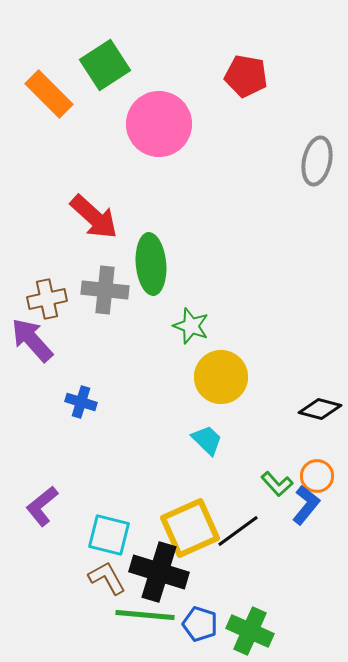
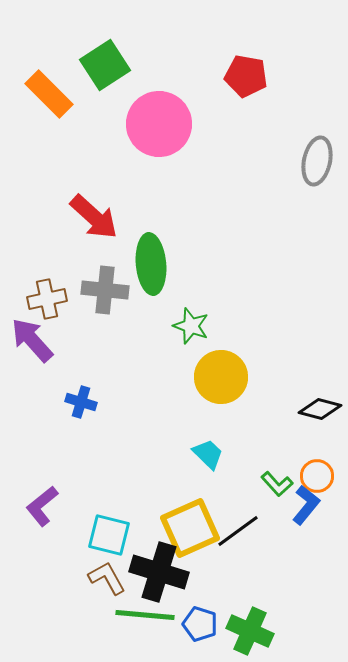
cyan trapezoid: moved 1 px right, 14 px down
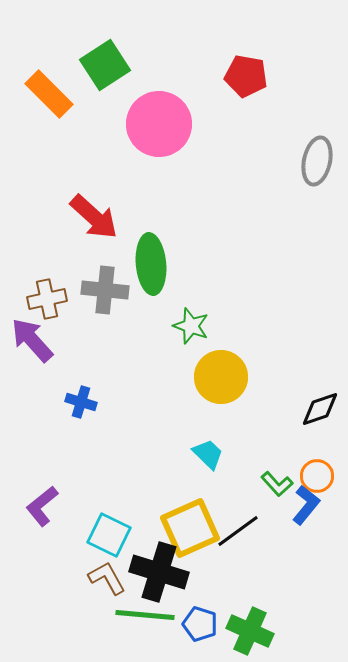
black diamond: rotated 33 degrees counterclockwise
cyan square: rotated 12 degrees clockwise
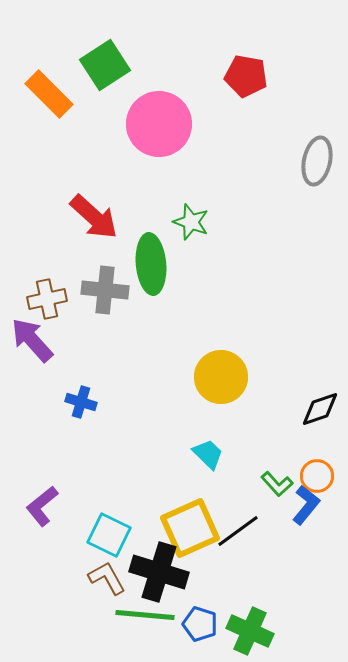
green star: moved 104 px up
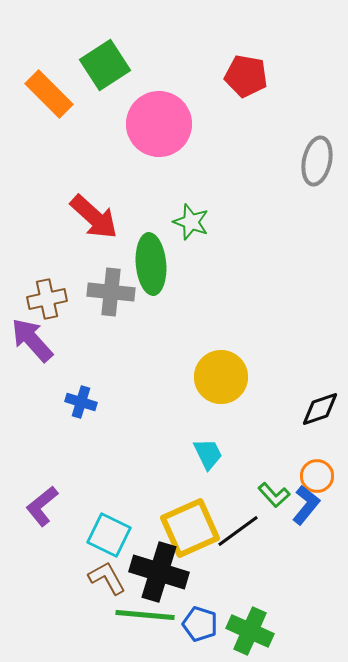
gray cross: moved 6 px right, 2 px down
cyan trapezoid: rotated 20 degrees clockwise
green L-shape: moved 3 px left, 11 px down
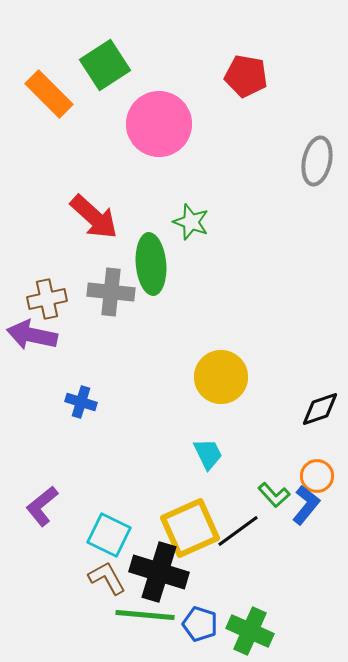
purple arrow: moved 5 px up; rotated 36 degrees counterclockwise
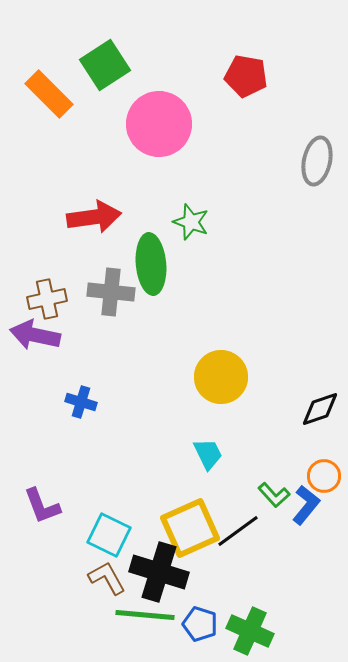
red arrow: rotated 50 degrees counterclockwise
purple arrow: moved 3 px right
orange circle: moved 7 px right
purple L-shape: rotated 72 degrees counterclockwise
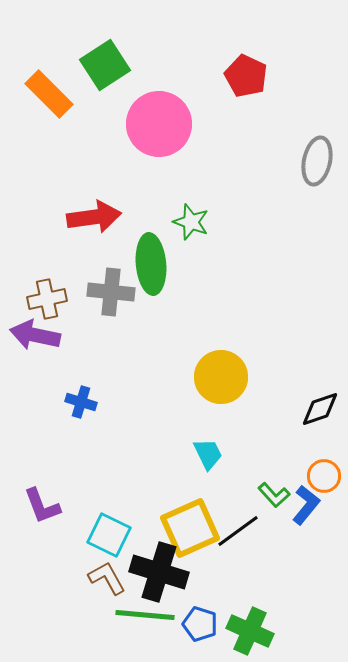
red pentagon: rotated 15 degrees clockwise
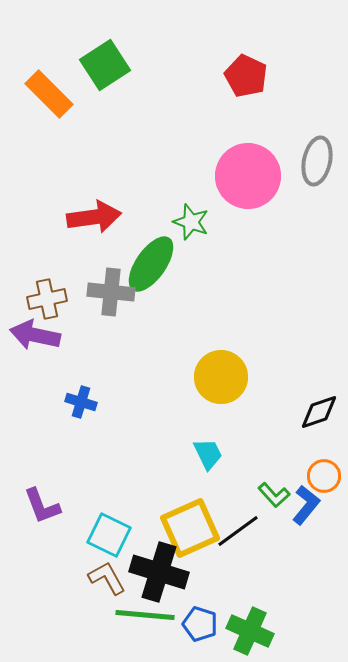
pink circle: moved 89 px right, 52 px down
green ellipse: rotated 40 degrees clockwise
black diamond: moved 1 px left, 3 px down
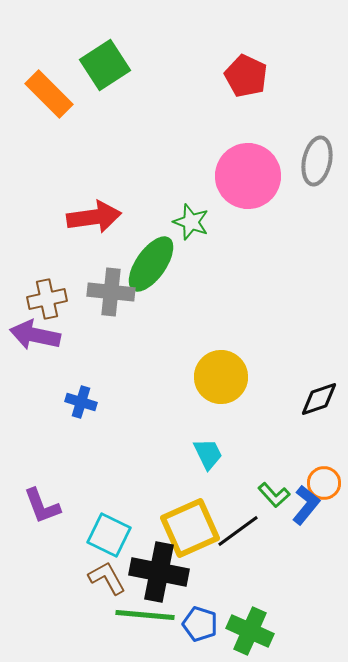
black diamond: moved 13 px up
orange circle: moved 7 px down
black cross: rotated 6 degrees counterclockwise
